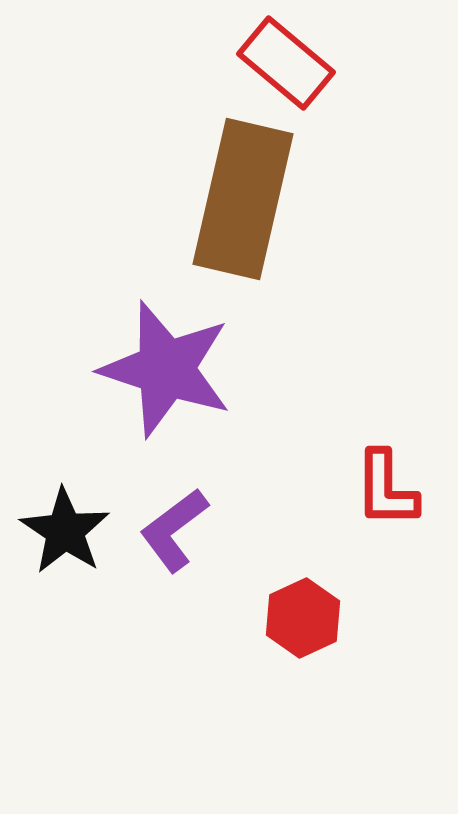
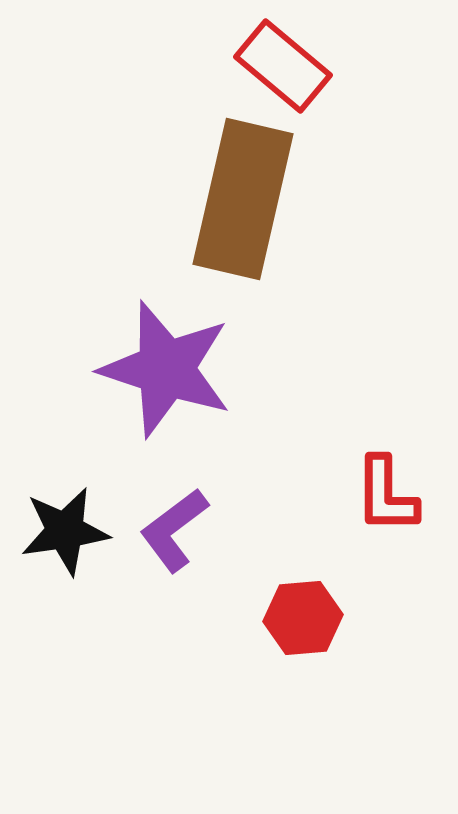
red rectangle: moved 3 px left, 3 px down
red L-shape: moved 6 px down
black star: rotated 30 degrees clockwise
red hexagon: rotated 20 degrees clockwise
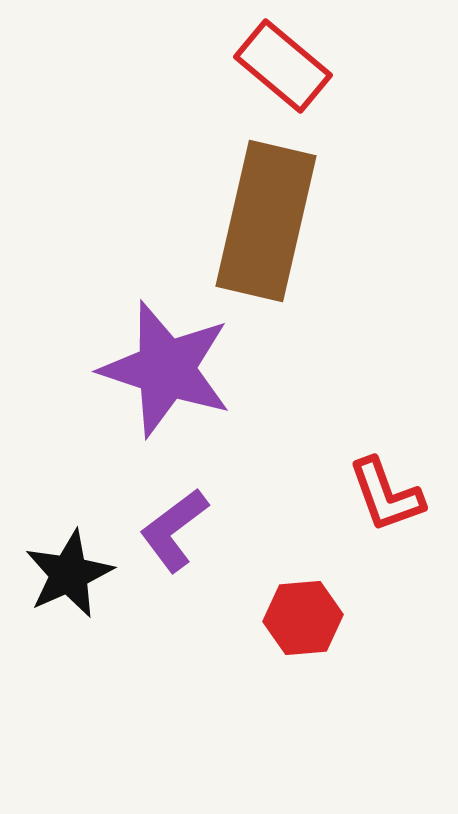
brown rectangle: moved 23 px right, 22 px down
red L-shape: rotated 20 degrees counterclockwise
black star: moved 4 px right, 43 px down; rotated 16 degrees counterclockwise
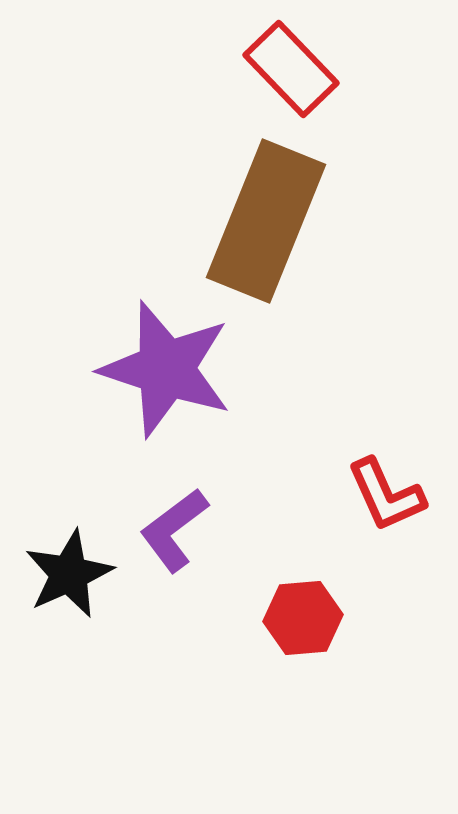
red rectangle: moved 8 px right, 3 px down; rotated 6 degrees clockwise
brown rectangle: rotated 9 degrees clockwise
red L-shape: rotated 4 degrees counterclockwise
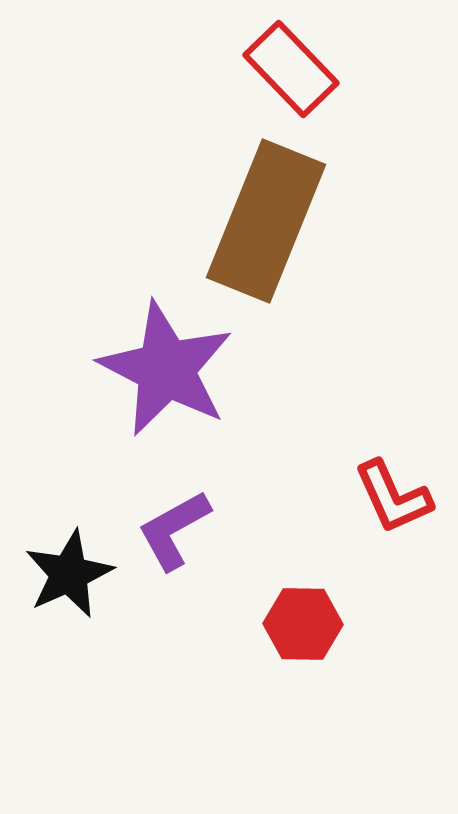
purple star: rotated 9 degrees clockwise
red L-shape: moved 7 px right, 2 px down
purple L-shape: rotated 8 degrees clockwise
red hexagon: moved 6 px down; rotated 6 degrees clockwise
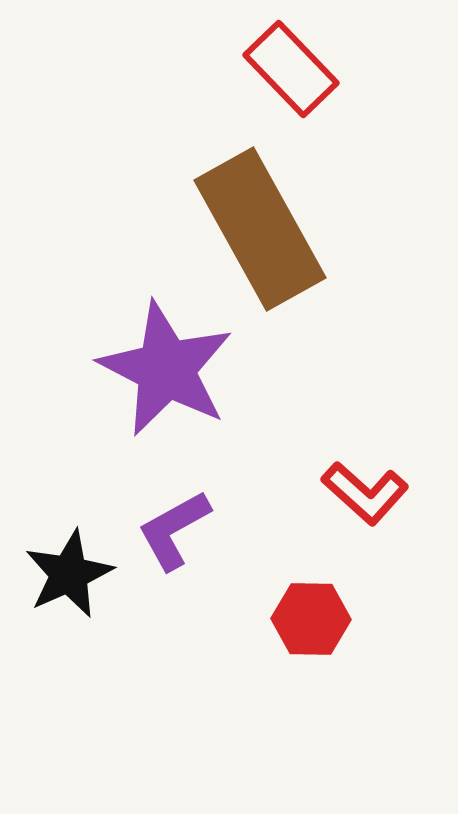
brown rectangle: moved 6 px left, 8 px down; rotated 51 degrees counterclockwise
red L-shape: moved 28 px left, 4 px up; rotated 24 degrees counterclockwise
red hexagon: moved 8 px right, 5 px up
